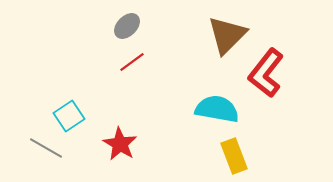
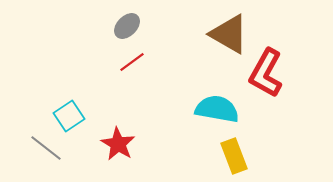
brown triangle: moved 2 px right, 1 px up; rotated 45 degrees counterclockwise
red L-shape: rotated 9 degrees counterclockwise
red star: moved 2 px left
gray line: rotated 8 degrees clockwise
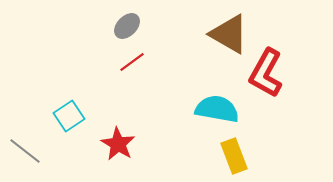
gray line: moved 21 px left, 3 px down
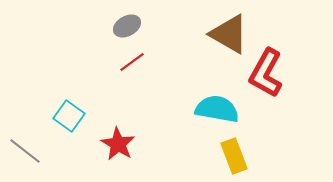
gray ellipse: rotated 16 degrees clockwise
cyan square: rotated 20 degrees counterclockwise
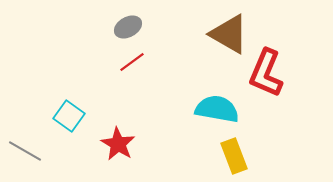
gray ellipse: moved 1 px right, 1 px down
red L-shape: rotated 6 degrees counterclockwise
gray line: rotated 8 degrees counterclockwise
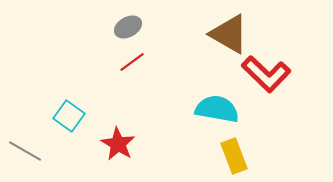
red L-shape: moved 1 px down; rotated 69 degrees counterclockwise
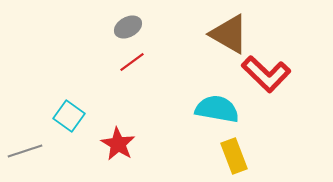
gray line: rotated 48 degrees counterclockwise
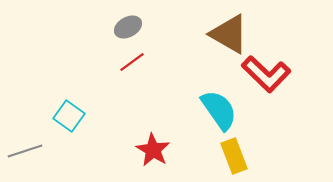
cyan semicircle: moved 2 px right, 1 px down; rotated 45 degrees clockwise
red star: moved 35 px right, 6 px down
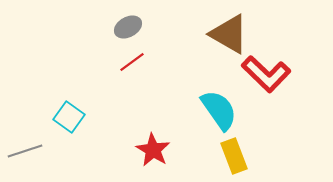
cyan square: moved 1 px down
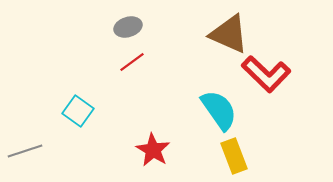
gray ellipse: rotated 12 degrees clockwise
brown triangle: rotated 6 degrees counterclockwise
cyan square: moved 9 px right, 6 px up
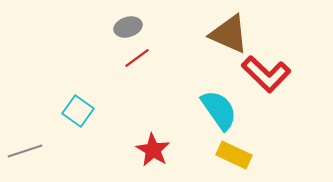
red line: moved 5 px right, 4 px up
yellow rectangle: moved 1 px up; rotated 44 degrees counterclockwise
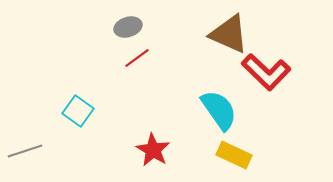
red L-shape: moved 2 px up
